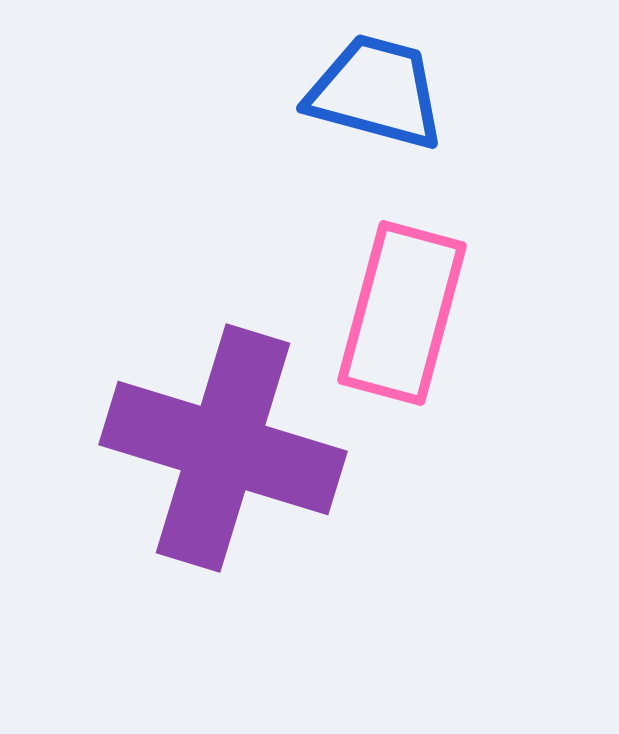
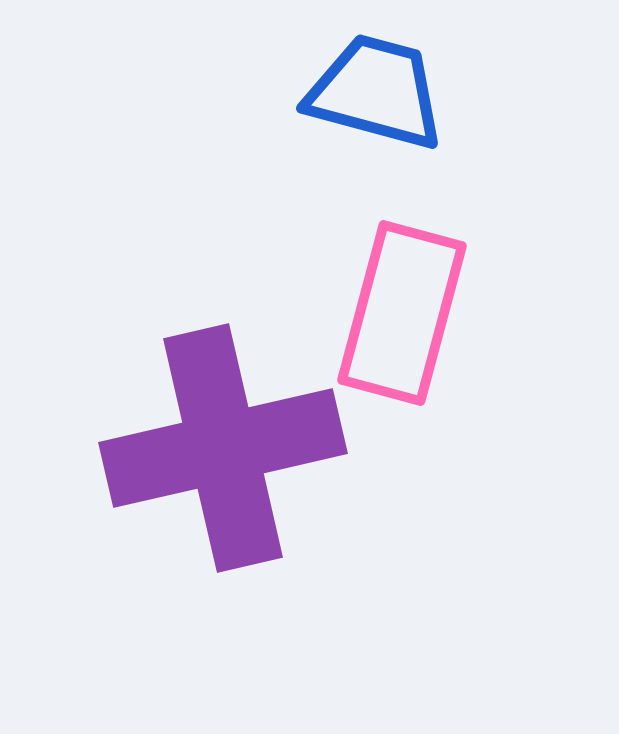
purple cross: rotated 30 degrees counterclockwise
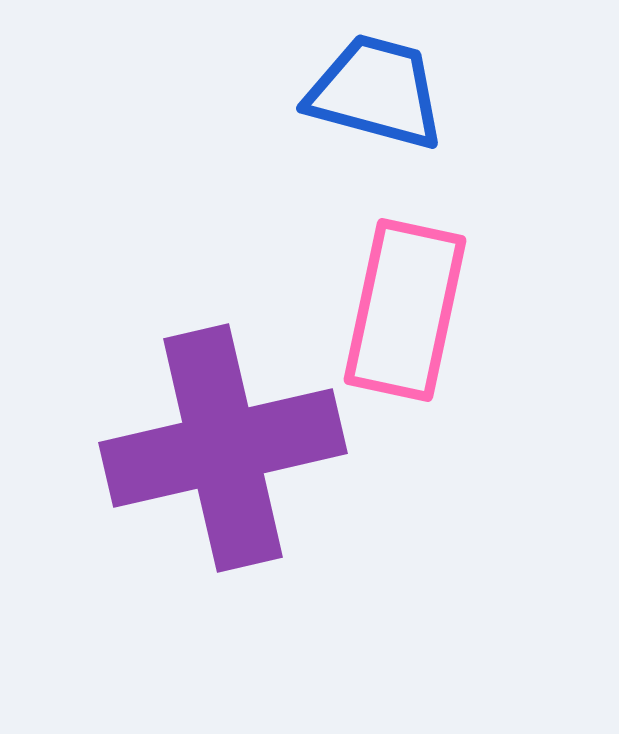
pink rectangle: moved 3 px right, 3 px up; rotated 3 degrees counterclockwise
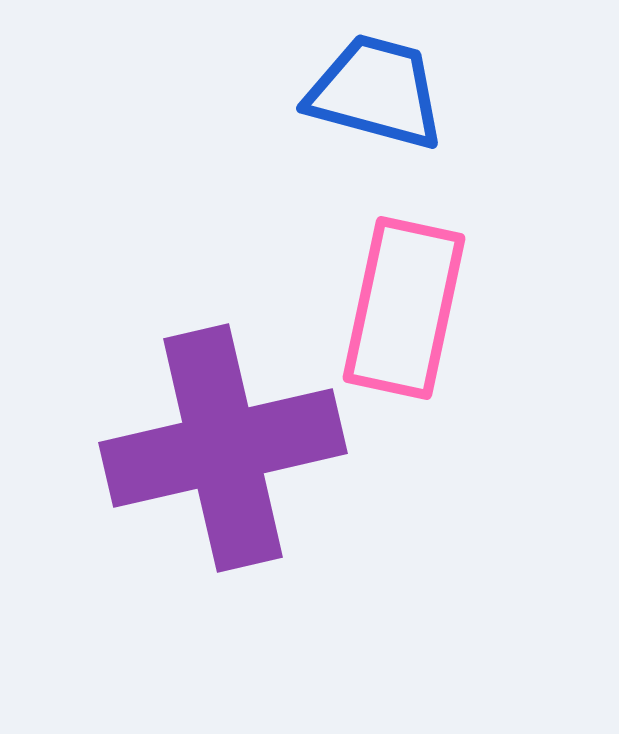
pink rectangle: moved 1 px left, 2 px up
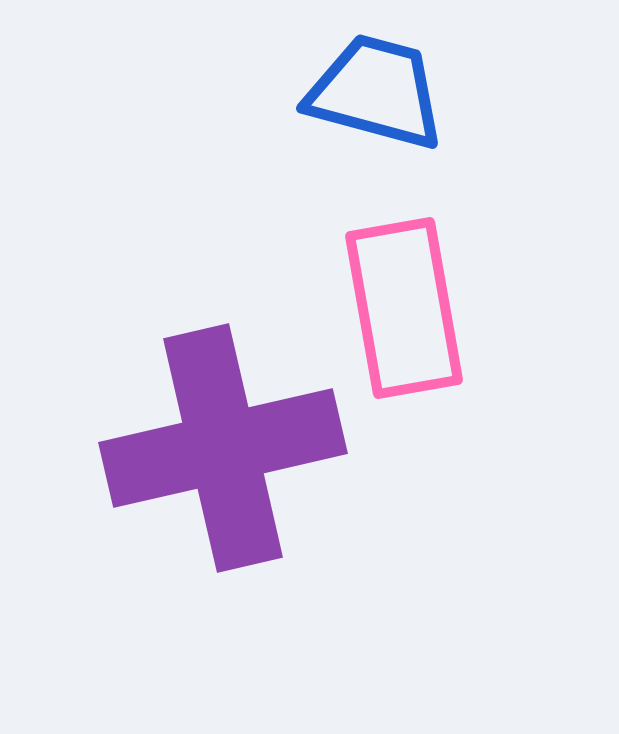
pink rectangle: rotated 22 degrees counterclockwise
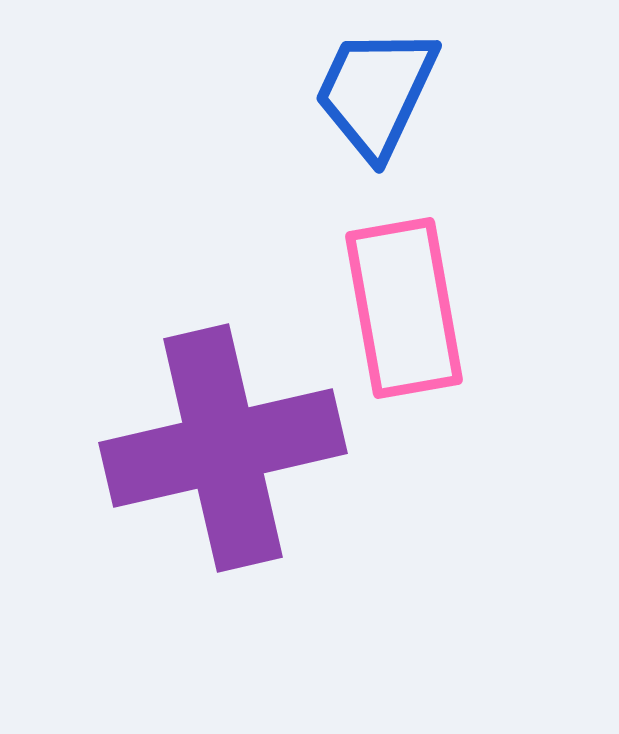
blue trapezoid: rotated 80 degrees counterclockwise
